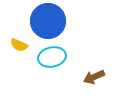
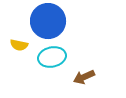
yellow semicircle: rotated 12 degrees counterclockwise
brown arrow: moved 10 px left
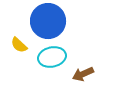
yellow semicircle: rotated 30 degrees clockwise
brown arrow: moved 1 px left, 3 px up
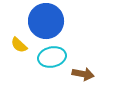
blue circle: moved 2 px left
brown arrow: rotated 145 degrees counterclockwise
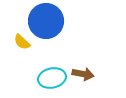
yellow semicircle: moved 3 px right, 3 px up
cyan ellipse: moved 21 px down
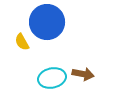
blue circle: moved 1 px right, 1 px down
yellow semicircle: rotated 18 degrees clockwise
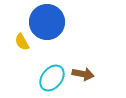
cyan ellipse: rotated 40 degrees counterclockwise
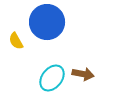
yellow semicircle: moved 6 px left, 1 px up
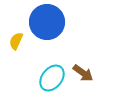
yellow semicircle: rotated 54 degrees clockwise
brown arrow: moved 1 px up; rotated 25 degrees clockwise
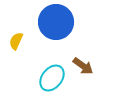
blue circle: moved 9 px right
brown arrow: moved 7 px up
